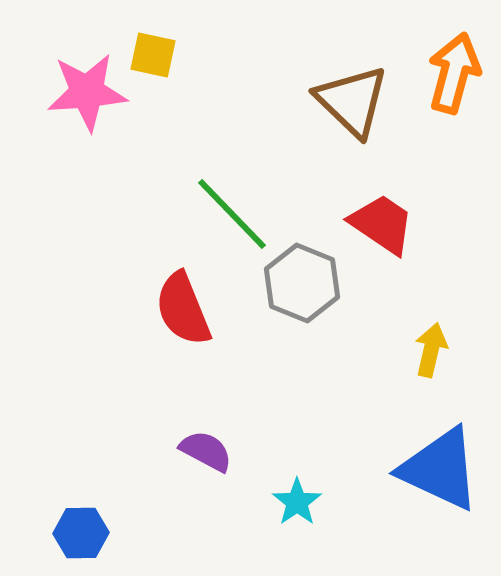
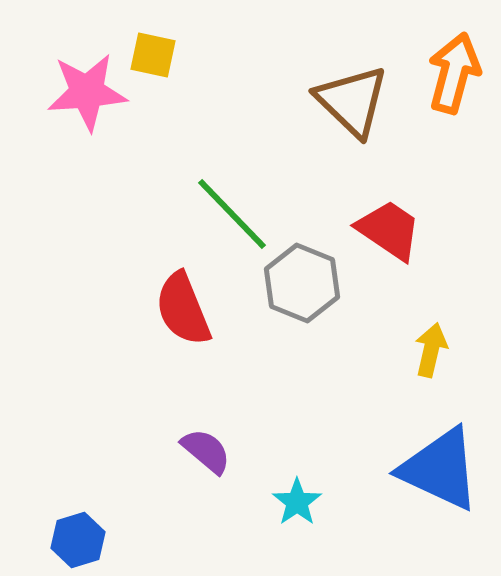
red trapezoid: moved 7 px right, 6 px down
purple semicircle: rotated 12 degrees clockwise
blue hexagon: moved 3 px left, 7 px down; rotated 16 degrees counterclockwise
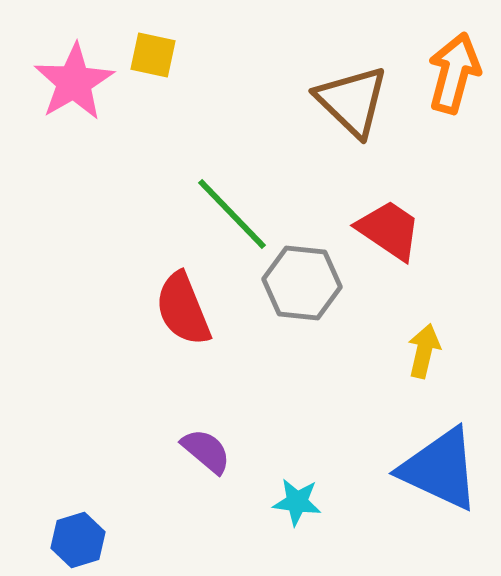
pink star: moved 13 px left, 10 px up; rotated 26 degrees counterclockwise
gray hexagon: rotated 16 degrees counterclockwise
yellow arrow: moved 7 px left, 1 px down
cyan star: rotated 30 degrees counterclockwise
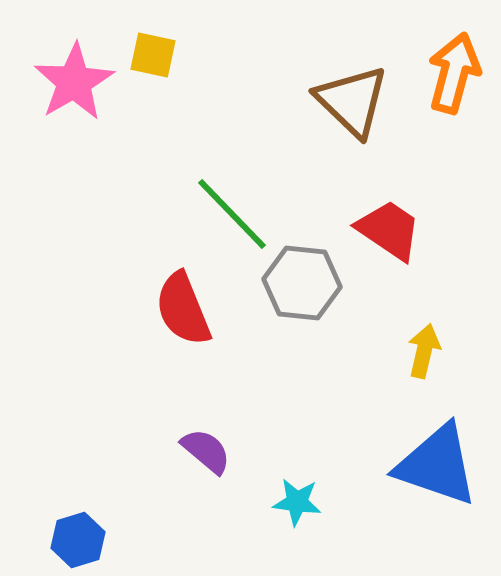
blue triangle: moved 3 px left, 4 px up; rotated 6 degrees counterclockwise
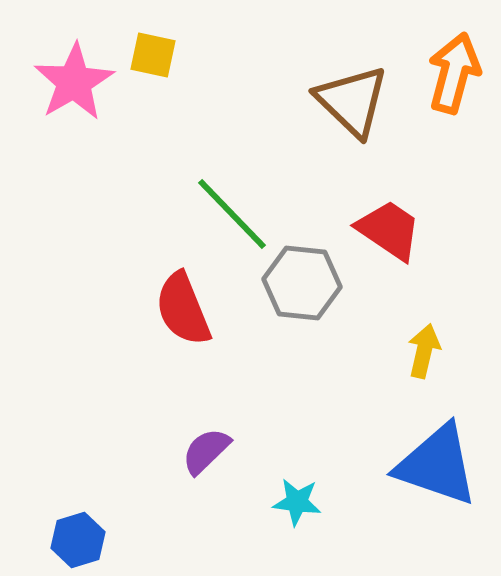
purple semicircle: rotated 84 degrees counterclockwise
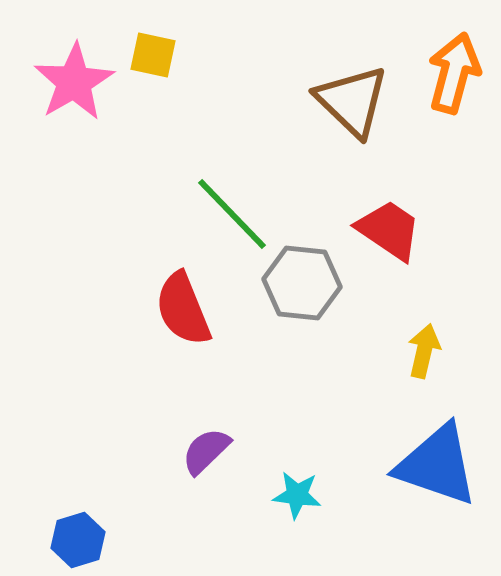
cyan star: moved 7 px up
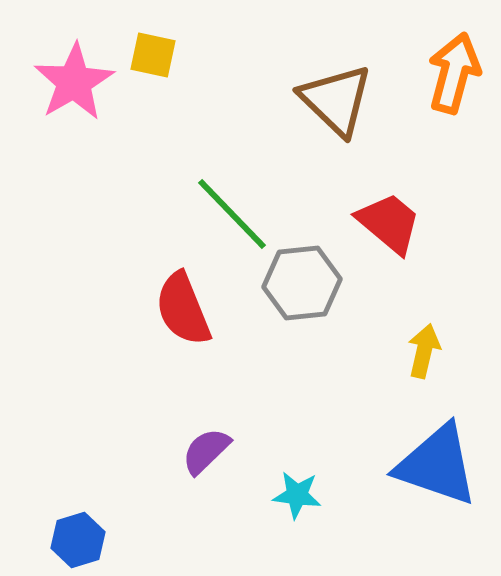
brown triangle: moved 16 px left, 1 px up
red trapezoid: moved 7 px up; rotated 6 degrees clockwise
gray hexagon: rotated 12 degrees counterclockwise
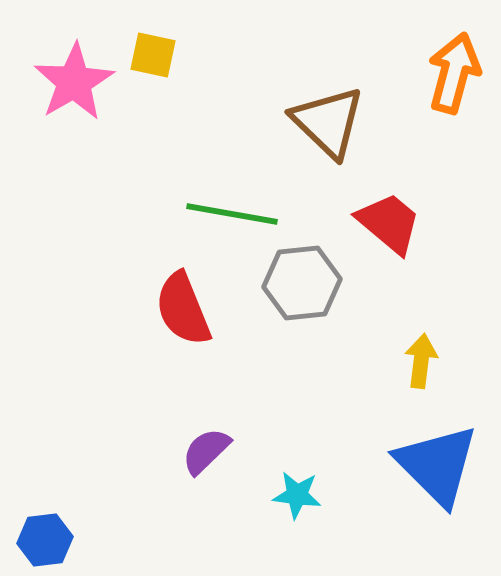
brown triangle: moved 8 px left, 22 px down
green line: rotated 36 degrees counterclockwise
yellow arrow: moved 3 px left, 10 px down; rotated 6 degrees counterclockwise
blue triangle: rotated 26 degrees clockwise
blue hexagon: moved 33 px left; rotated 10 degrees clockwise
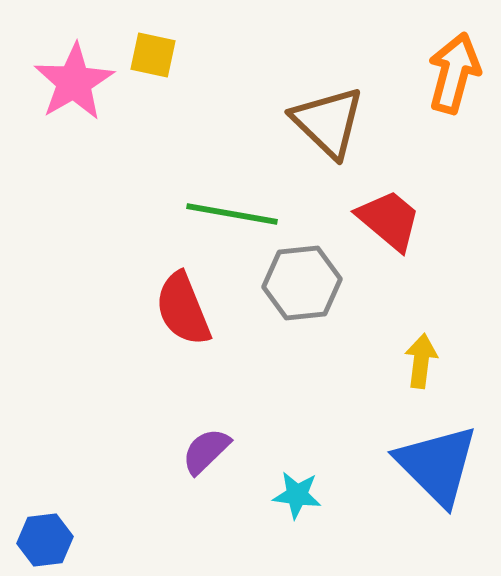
red trapezoid: moved 3 px up
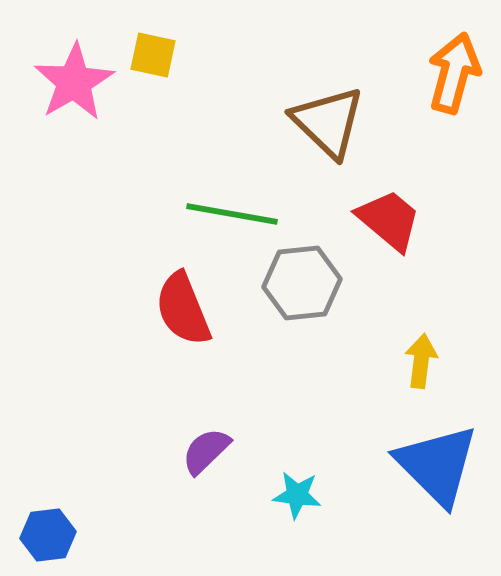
blue hexagon: moved 3 px right, 5 px up
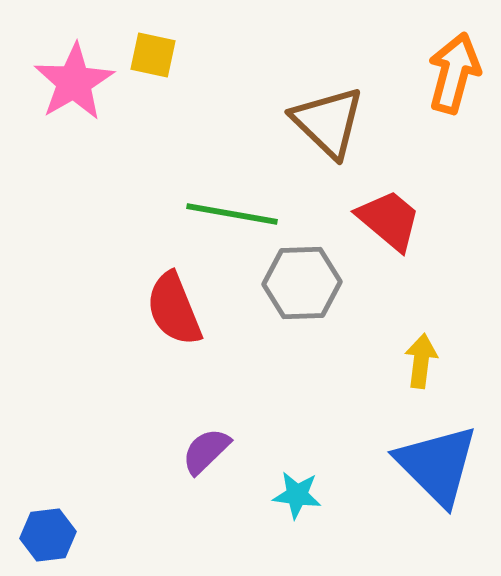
gray hexagon: rotated 4 degrees clockwise
red semicircle: moved 9 px left
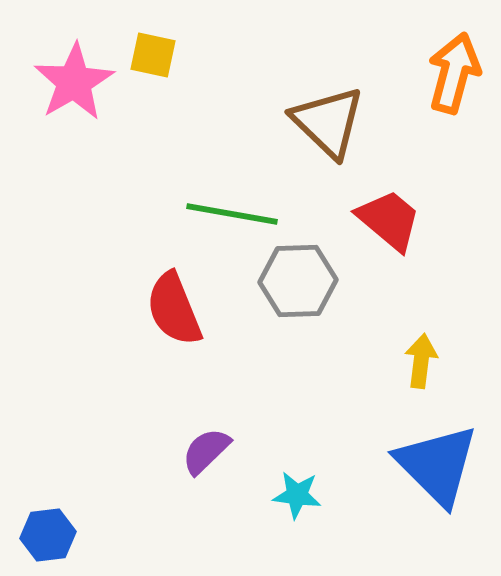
gray hexagon: moved 4 px left, 2 px up
